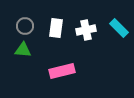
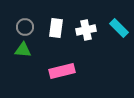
gray circle: moved 1 px down
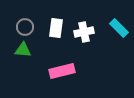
white cross: moved 2 px left, 2 px down
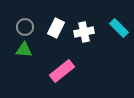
white rectangle: rotated 18 degrees clockwise
green triangle: moved 1 px right
pink rectangle: rotated 25 degrees counterclockwise
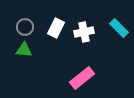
pink rectangle: moved 20 px right, 7 px down
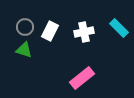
white rectangle: moved 6 px left, 3 px down
green triangle: rotated 12 degrees clockwise
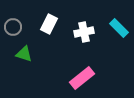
gray circle: moved 12 px left
white rectangle: moved 1 px left, 7 px up
green triangle: moved 4 px down
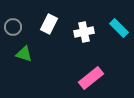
pink rectangle: moved 9 px right
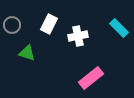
gray circle: moved 1 px left, 2 px up
white cross: moved 6 px left, 4 px down
green triangle: moved 3 px right, 1 px up
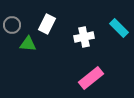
white rectangle: moved 2 px left
white cross: moved 6 px right, 1 px down
green triangle: moved 1 px right, 9 px up; rotated 12 degrees counterclockwise
